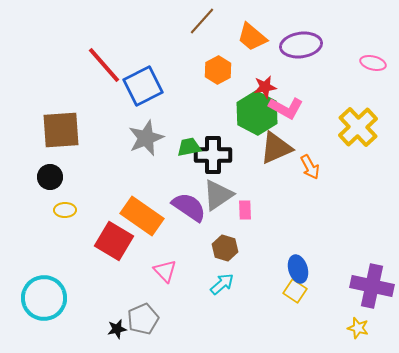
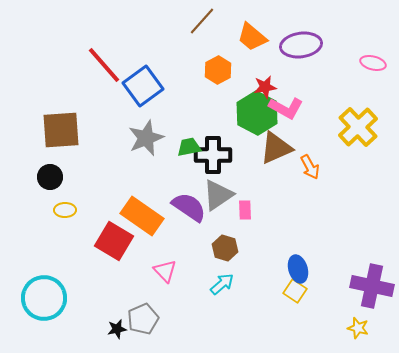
blue square: rotated 9 degrees counterclockwise
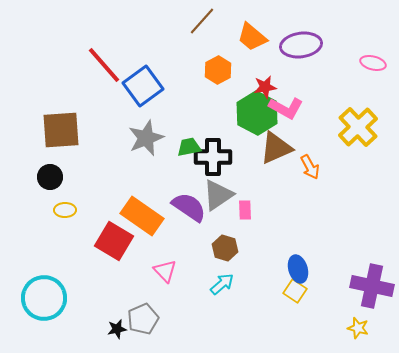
black cross: moved 2 px down
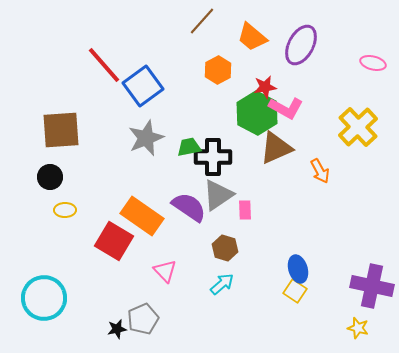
purple ellipse: rotated 54 degrees counterclockwise
orange arrow: moved 10 px right, 4 px down
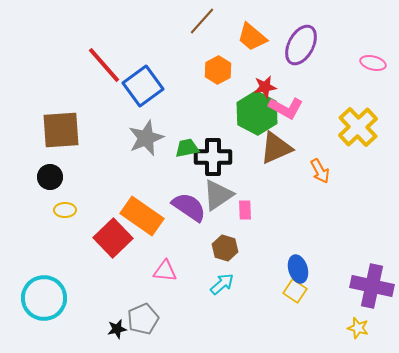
green trapezoid: moved 2 px left, 1 px down
red square: moved 1 px left, 3 px up; rotated 15 degrees clockwise
pink triangle: rotated 40 degrees counterclockwise
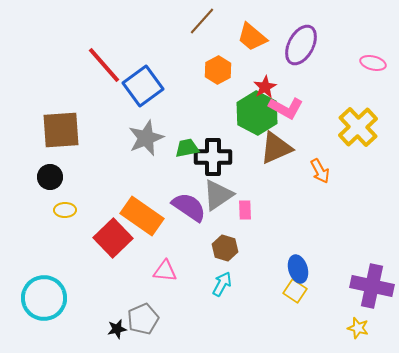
red star: rotated 20 degrees counterclockwise
cyan arrow: rotated 20 degrees counterclockwise
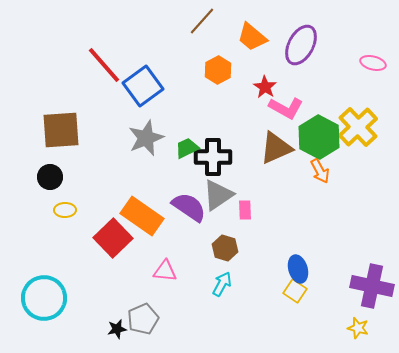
red star: rotated 10 degrees counterclockwise
green hexagon: moved 62 px right, 24 px down
green trapezoid: rotated 15 degrees counterclockwise
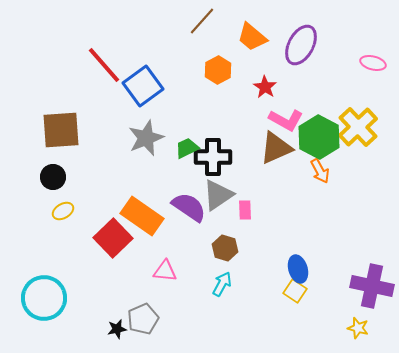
pink L-shape: moved 12 px down
black circle: moved 3 px right
yellow ellipse: moved 2 px left, 1 px down; rotated 30 degrees counterclockwise
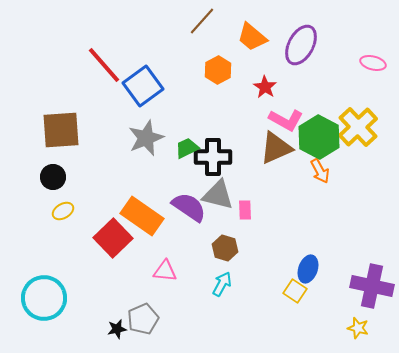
gray triangle: rotated 48 degrees clockwise
blue ellipse: moved 10 px right; rotated 36 degrees clockwise
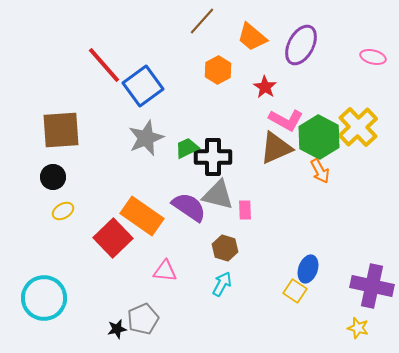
pink ellipse: moved 6 px up
